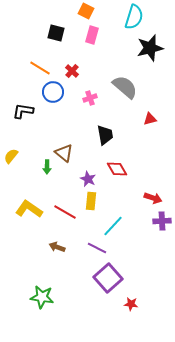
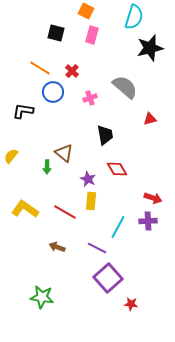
yellow L-shape: moved 4 px left
purple cross: moved 14 px left
cyan line: moved 5 px right, 1 px down; rotated 15 degrees counterclockwise
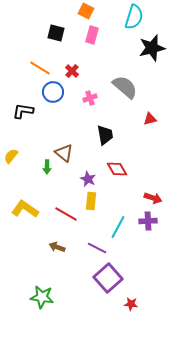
black star: moved 2 px right
red line: moved 1 px right, 2 px down
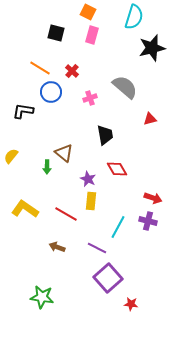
orange square: moved 2 px right, 1 px down
blue circle: moved 2 px left
purple cross: rotated 18 degrees clockwise
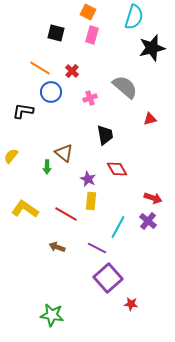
purple cross: rotated 24 degrees clockwise
green star: moved 10 px right, 18 px down
